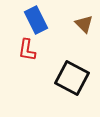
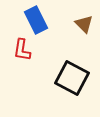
red L-shape: moved 5 px left
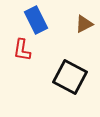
brown triangle: rotated 48 degrees clockwise
black square: moved 2 px left, 1 px up
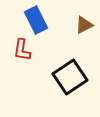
brown triangle: moved 1 px down
black square: rotated 28 degrees clockwise
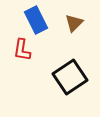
brown triangle: moved 10 px left, 2 px up; rotated 18 degrees counterclockwise
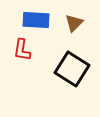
blue rectangle: rotated 60 degrees counterclockwise
black square: moved 2 px right, 8 px up; rotated 24 degrees counterclockwise
